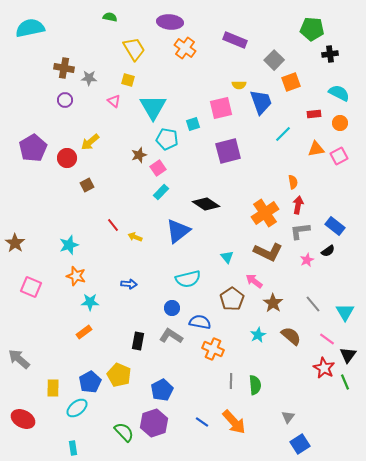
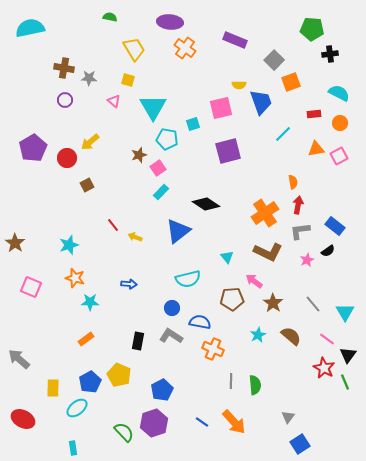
orange star at (76, 276): moved 1 px left, 2 px down
brown pentagon at (232, 299): rotated 30 degrees clockwise
orange rectangle at (84, 332): moved 2 px right, 7 px down
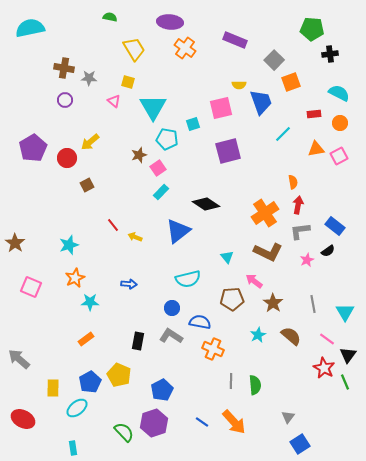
yellow square at (128, 80): moved 2 px down
orange star at (75, 278): rotated 30 degrees clockwise
gray line at (313, 304): rotated 30 degrees clockwise
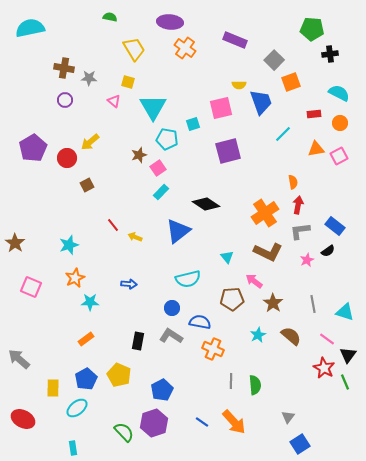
cyan triangle at (345, 312): rotated 42 degrees counterclockwise
blue pentagon at (90, 382): moved 4 px left, 3 px up
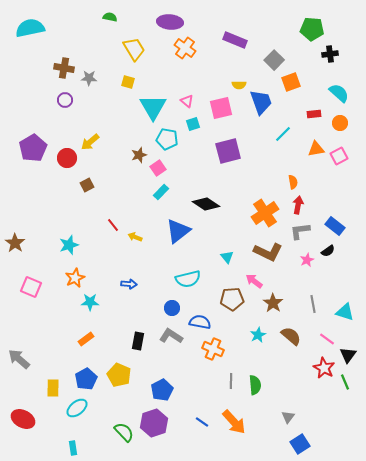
cyan semicircle at (339, 93): rotated 15 degrees clockwise
pink triangle at (114, 101): moved 73 px right
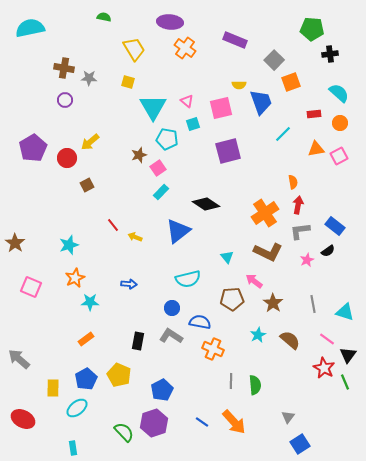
green semicircle at (110, 17): moved 6 px left
brown semicircle at (291, 336): moved 1 px left, 4 px down
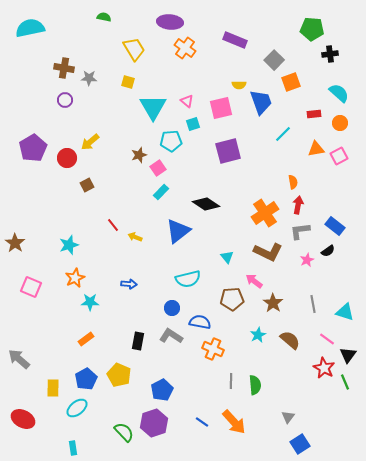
cyan pentagon at (167, 139): moved 4 px right, 2 px down; rotated 15 degrees counterclockwise
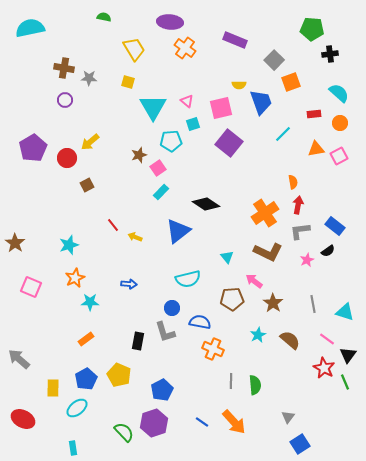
purple square at (228, 151): moved 1 px right, 8 px up; rotated 36 degrees counterclockwise
gray L-shape at (171, 336): moved 6 px left, 4 px up; rotated 140 degrees counterclockwise
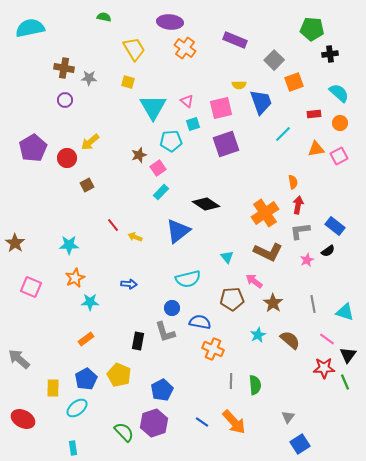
orange square at (291, 82): moved 3 px right
purple square at (229, 143): moved 3 px left, 1 px down; rotated 32 degrees clockwise
cyan star at (69, 245): rotated 18 degrees clockwise
red star at (324, 368): rotated 30 degrees counterclockwise
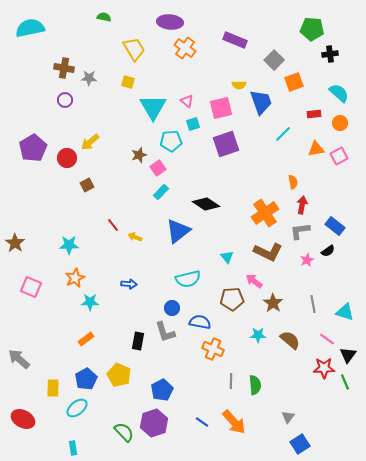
red arrow at (298, 205): moved 4 px right
cyan star at (258, 335): rotated 28 degrees clockwise
